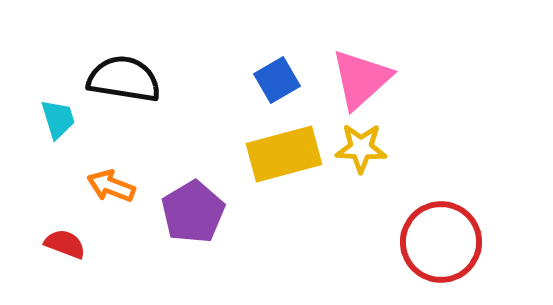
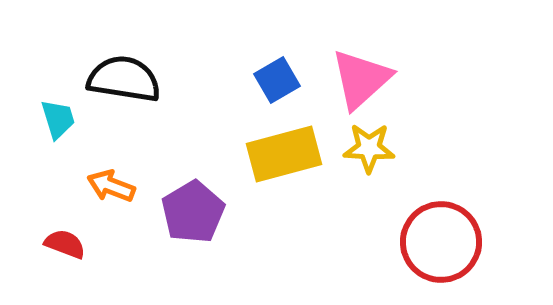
yellow star: moved 8 px right
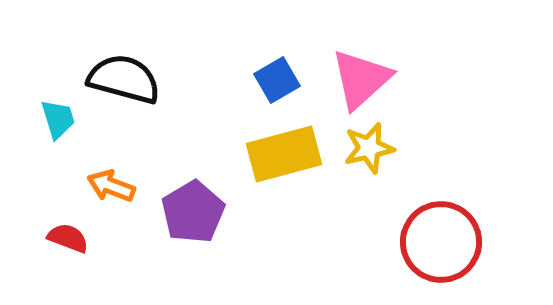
black semicircle: rotated 6 degrees clockwise
yellow star: rotated 15 degrees counterclockwise
red semicircle: moved 3 px right, 6 px up
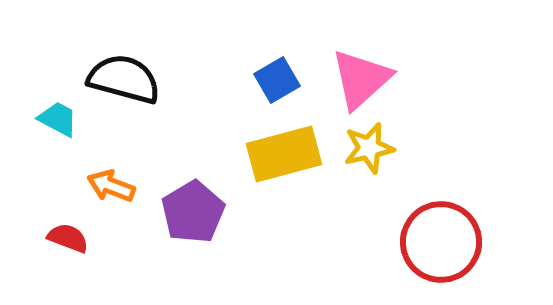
cyan trapezoid: rotated 45 degrees counterclockwise
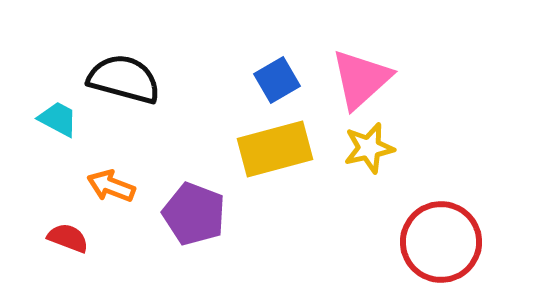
yellow rectangle: moved 9 px left, 5 px up
purple pentagon: moved 1 px right, 2 px down; rotated 20 degrees counterclockwise
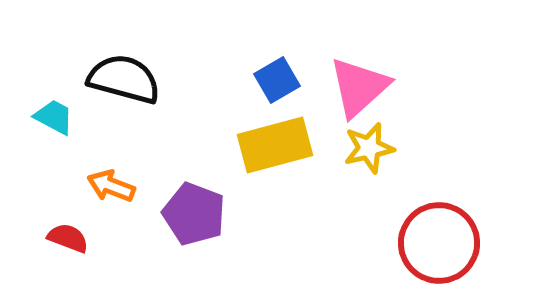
pink triangle: moved 2 px left, 8 px down
cyan trapezoid: moved 4 px left, 2 px up
yellow rectangle: moved 4 px up
red circle: moved 2 px left, 1 px down
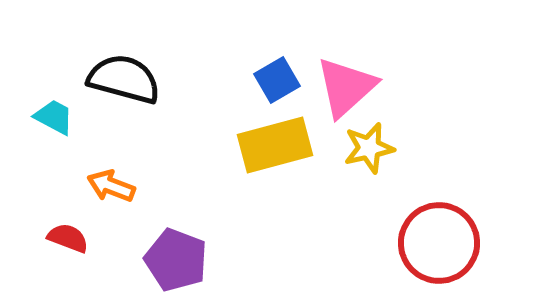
pink triangle: moved 13 px left
purple pentagon: moved 18 px left, 46 px down
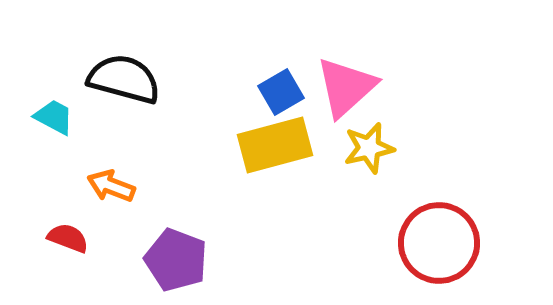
blue square: moved 4 px right, 12 px down
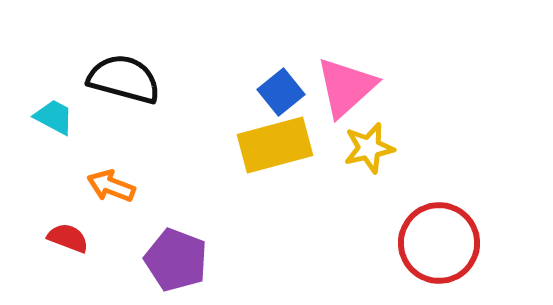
blue square: rotated 9 degrees counterclockwise
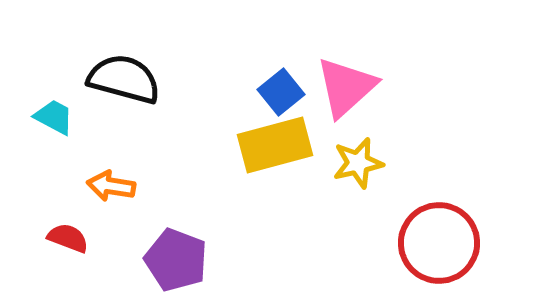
yellow star: moved 11 px left, 15 px down
orange arrow: rotated 12 degrees counterclockwise
